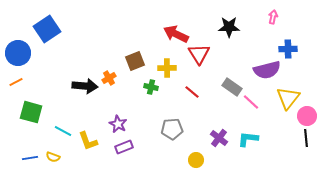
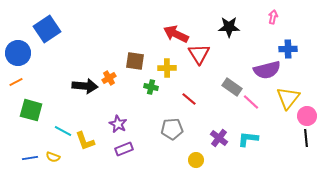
brown square: rotated 30 degrees clockwise
red line: moved 3 px left, 7 px down
green square: moved 2 px up
yellow L-shape: moved 3 px left
purple rectangle: moved 2 px down
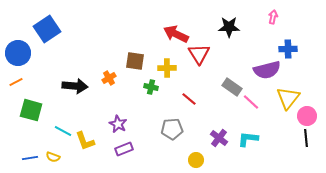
black arrow: moved 10 px left
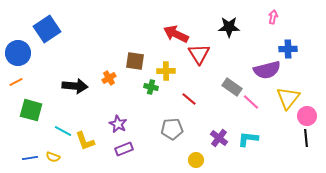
yellow cross: moved 1 px left, 3 px down
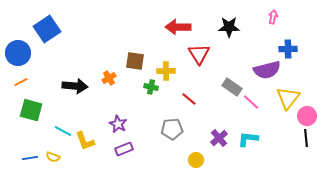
red arrow: moved 2 px right, 7 px up; rotated 25 degrees counterclockwise
orange line: moved 5 px right
purple cross: rotated 12 degrees clockwise
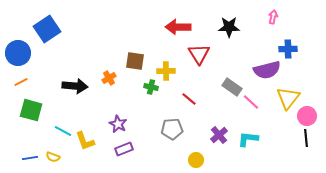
purple cross: moved 3 px up
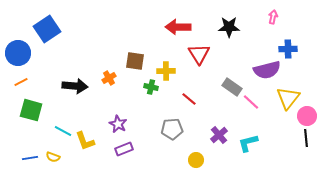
cyan L-shape: moved 4 px down; rotated 20 degrees counterclockwise
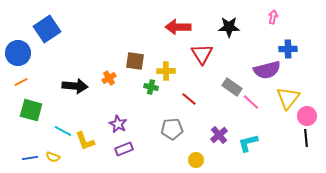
red triangle: moved 3 px right
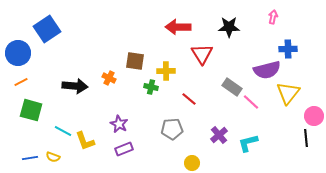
orange cross: rotated 32 degrees counterclockwise
yellow triangle: moved 5 px up
pink circle: moved 7 px right
purple star: moved 1 px right
yellow circle: moved 4 px left, 3 px down
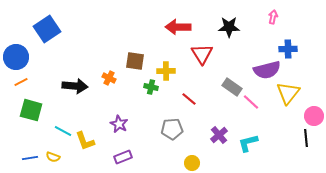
blue circle: moved 2 px left, 4 px down
purple rectangle: moved 1 px left, 8 px down
